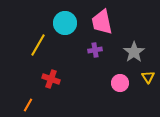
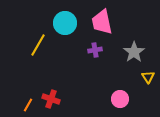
red cross: moved 20 px down
pink circle: moved 16 px down
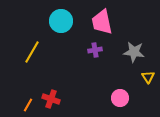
cyan circle: moved 4 px left, 2 px up
yellow line: moved 6 px left, 7 px down
gray star: rotated 30 degrees counterclockwise
pink circle: moved 1 px up
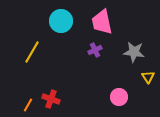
purple cross: rotated 16 degrees counterclockwise
pink circle: moved 1 px left, 1 px up
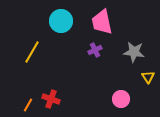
pink circle: moved 2 px right, 2 px down
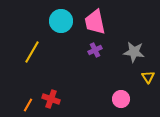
pink trapezoid: moved 7 px left
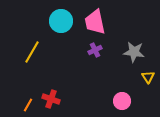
pink circle: moved 1 px right, 2 px down
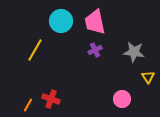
yellow line: moved 3 px right, 2 px up
pink circle: moved 2 px up
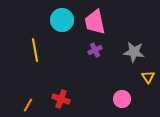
cyan circle: moved 1 px right, 1 px up
yellow line: rotated 40 degrees counterclockwise
red cross: moved 10 px right
